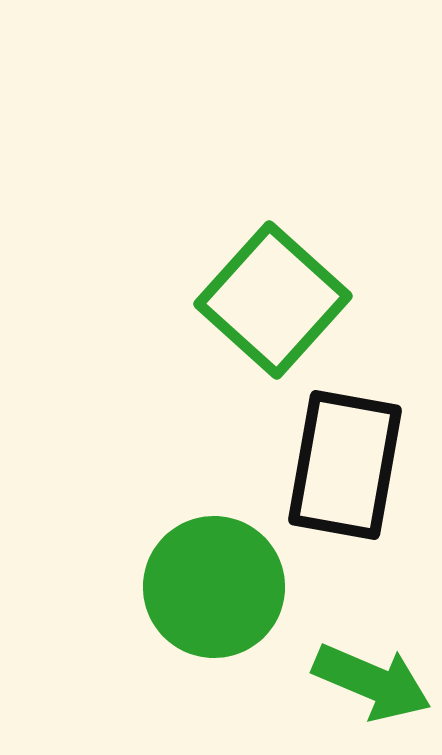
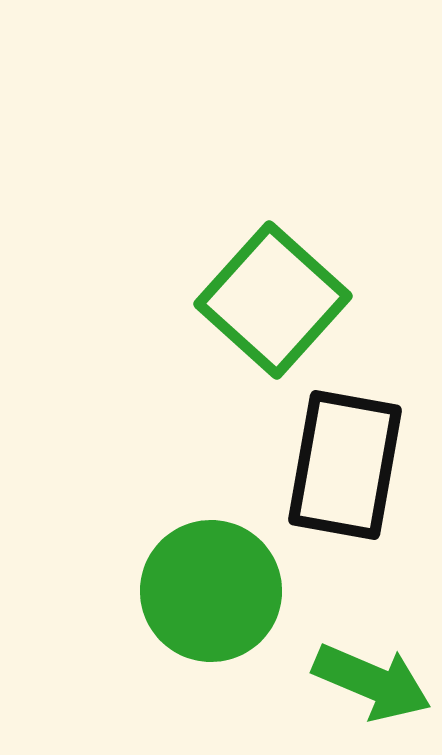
green circle: moved 3 px left, 4 px down
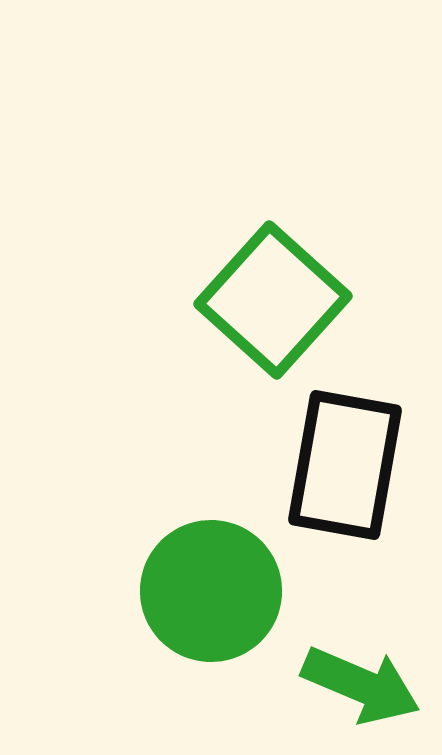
green arrow: moved 11 px left, 3 px down
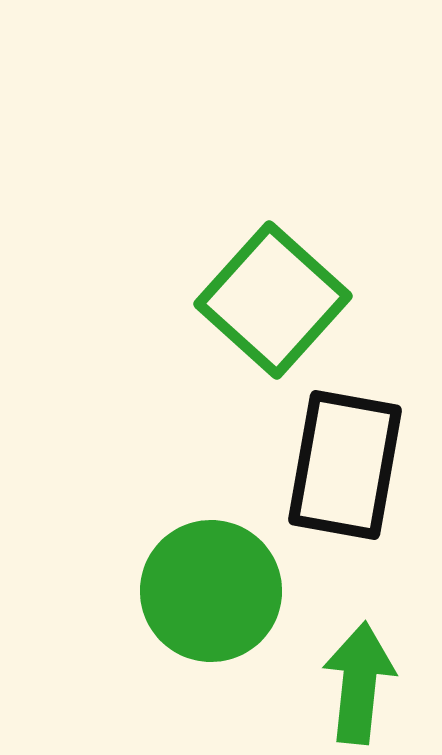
green arrow: moved 2 px left, 2 px up; rotated 107 degrees counterclockwise
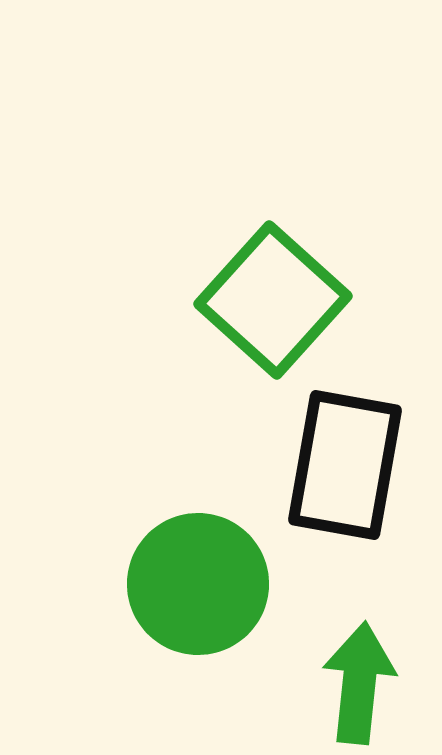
green circle: moved 13 px left, 7 px up
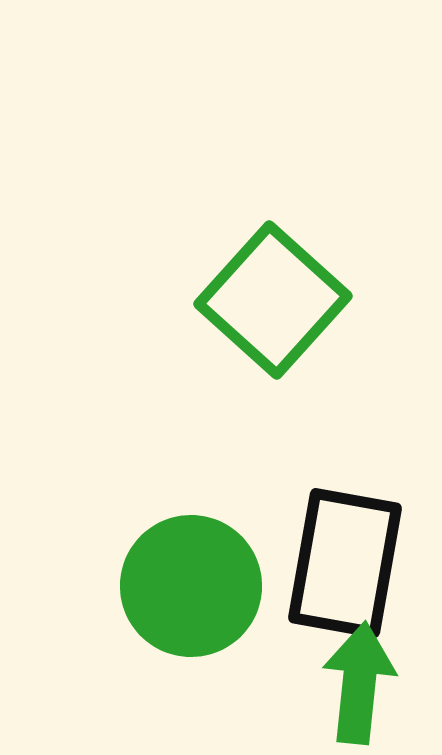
black rectangle: moved 98 px down
green circle: moved 7 px left, 2 px down
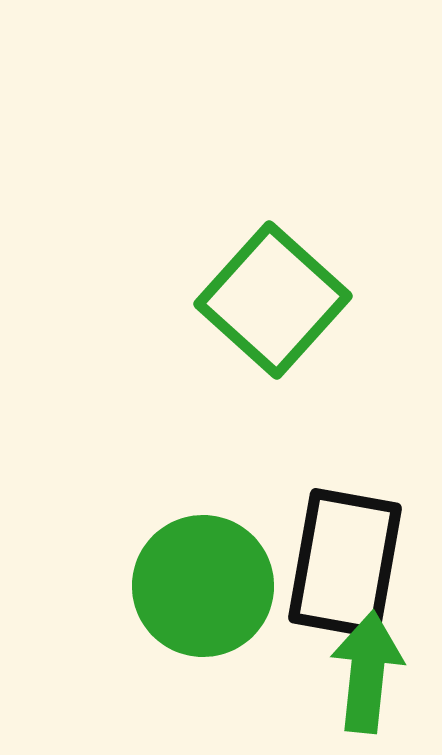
green circle: moved 12 px right
green arrow: moved 8 px right, 11 px up
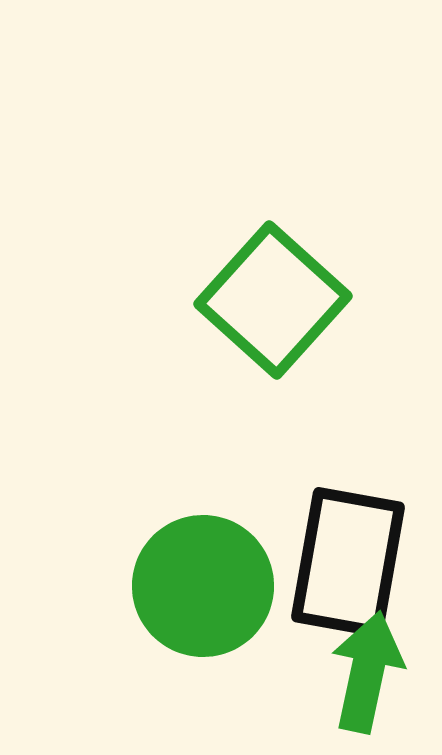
black rectangle: moved 3 px right, 1 px up
green arrow: rotated 6 degrees clockwise
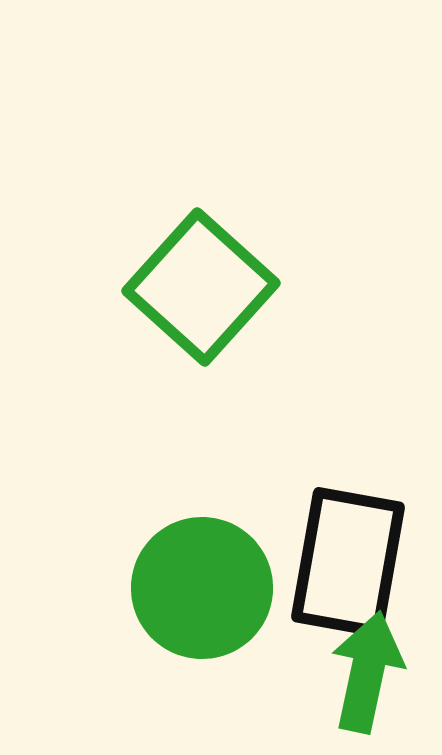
green square: moved 72 px left, 13 px up
green circle: moved 1 px left, 2 px down
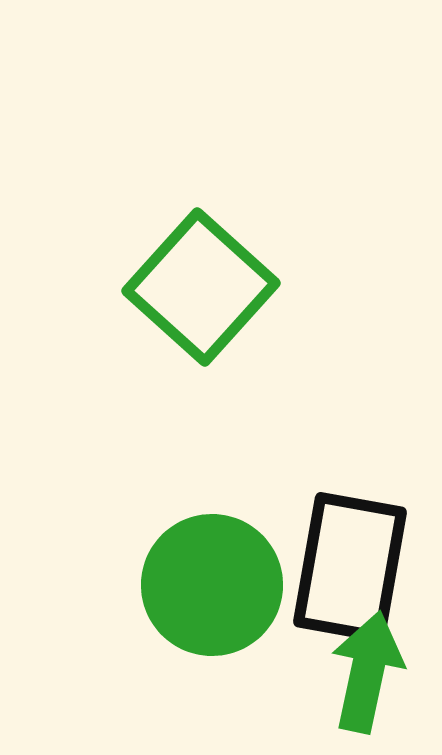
black rectangle: moved 2 px right, 5 px down
green circle: moved 10 px right, 3 px up
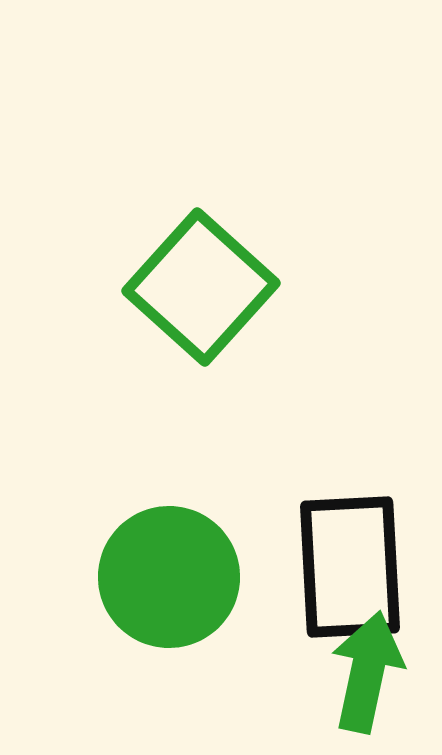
black rectangle: rotated 13 degrees counterclockwise
green circle: moved 43 px left, 8 px up
